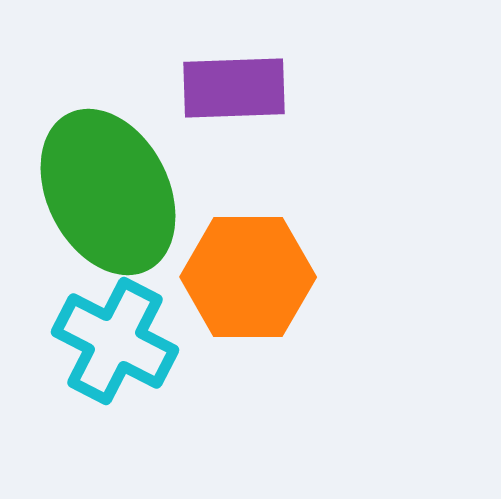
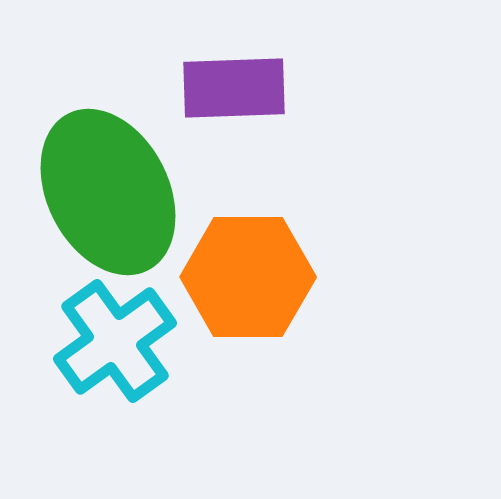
cyan cross: rotated 27 degrees clockwise
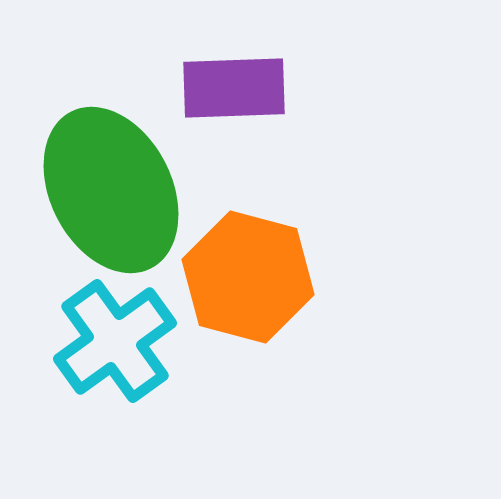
green ellipse: moved 3 px right, 2 px up
orange hexagon: rotated 15 degrees clockwise
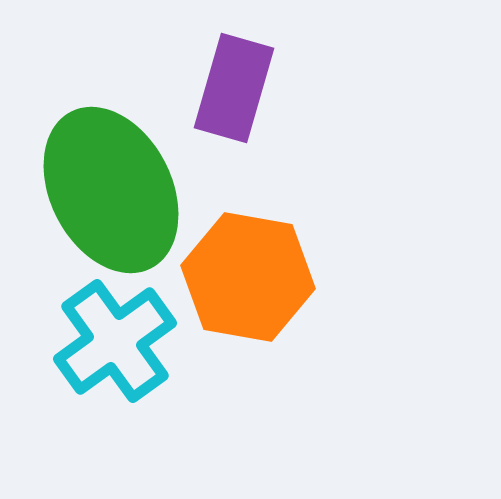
purple rectangle: rotated 72 degrees counterclockwise
orange hexagon: rotated 5 degrees counterclockwise
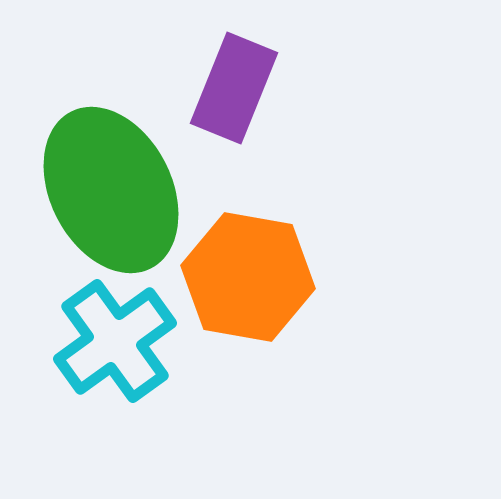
purple rectangle: rotated 6 degrees clockwise
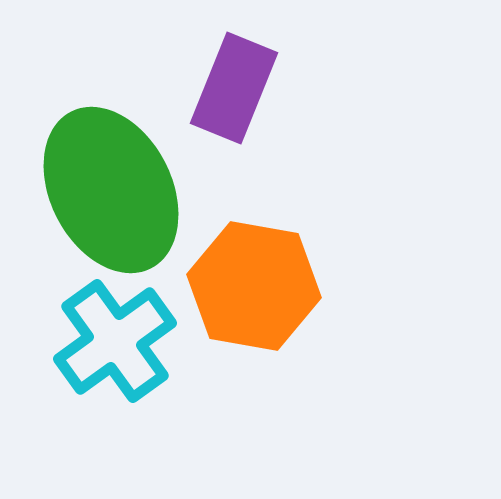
orange hexagon: moved 6 px right, 9 px down
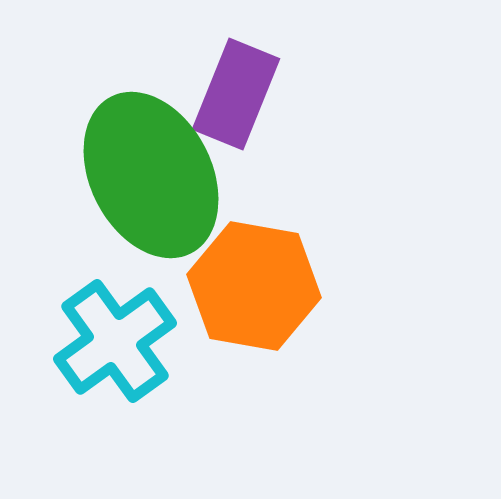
purple rectangle: moved 2 px right, 6 px down
green ellipse: moved 40 px right, 15 px up
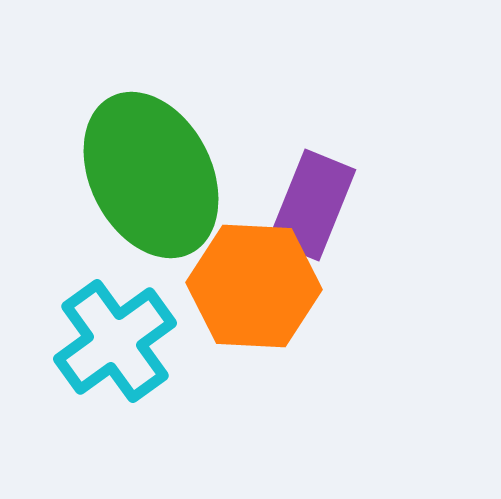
purple rectangle: moved 76 px right, 111 px down
orange hexagon: rotated 7 degrees counterclockwise
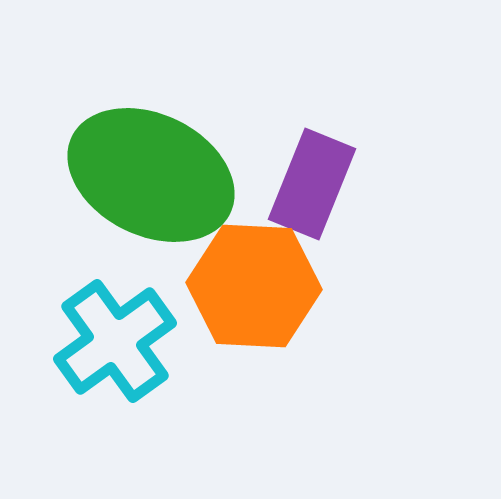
green ellipse: rotated 37 degrees counterclockwise
purple rectangle: moved 21 px up
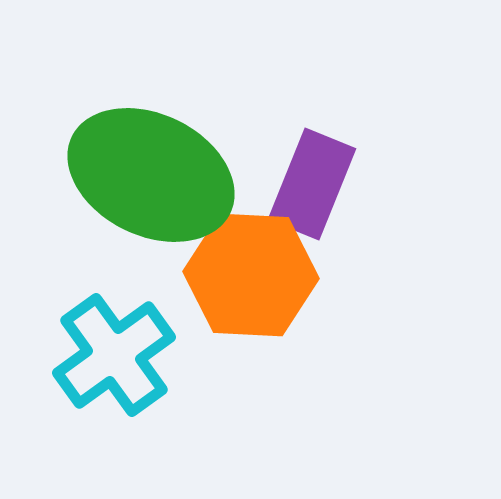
orange hexagon: moved 3 px left, 11 px up
cyan cross: moved 1 px left, 14 px down
